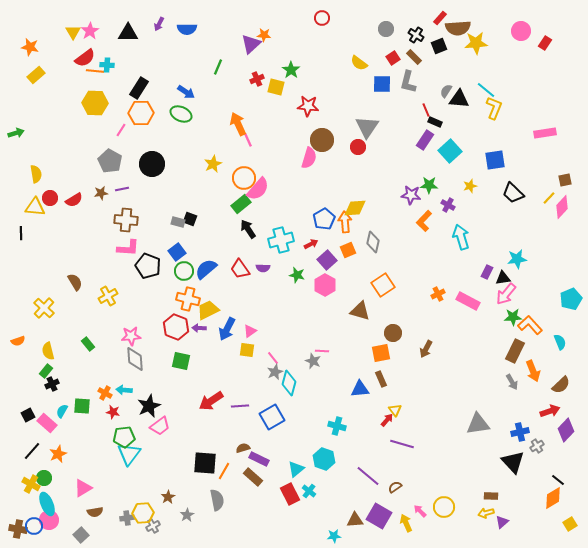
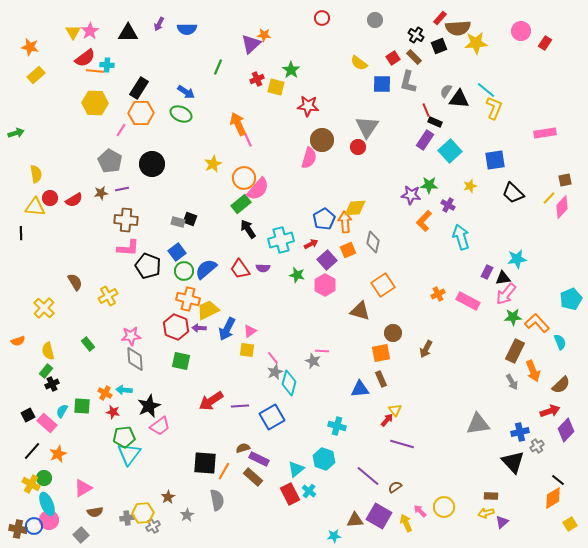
gray circle at (386, 29): moved 11 px left, 9 px up
orange L-shape at (530, 325): moved 7 px right, 2 px up
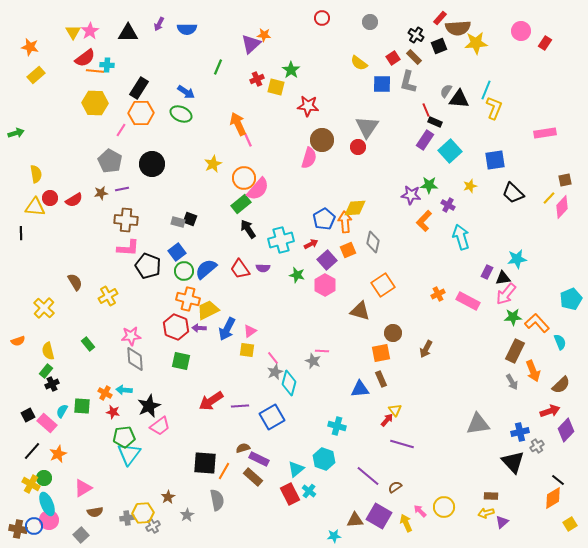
gray circle at (375, 20): moved 5 px left, 2 px down
cyan line at (486, 90): rotated 72 degrees clockwise
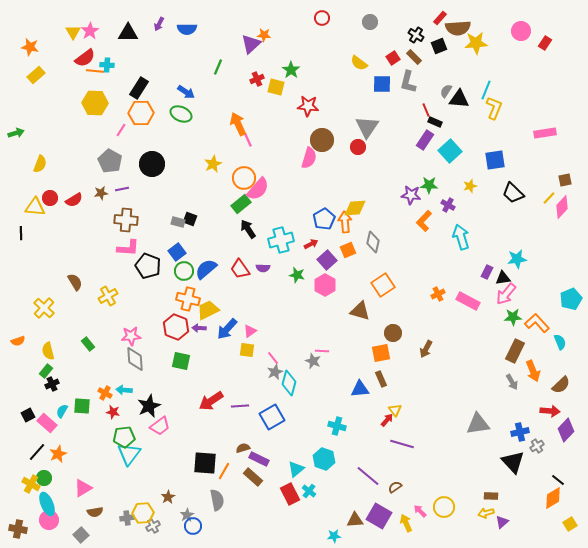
yellow semicircle at (36, 174): moved 4 px right, 10 px up; rotated 30 degrees clockwise
blue arrow at (227, 329): rotated 15 degrees clockwise
red arrow at (550, 411): rotated 24 degrees clockwise
black line at (32, 451): moved 5 px right, 1 px down
blue circle at (34, 526): moved 159 px right
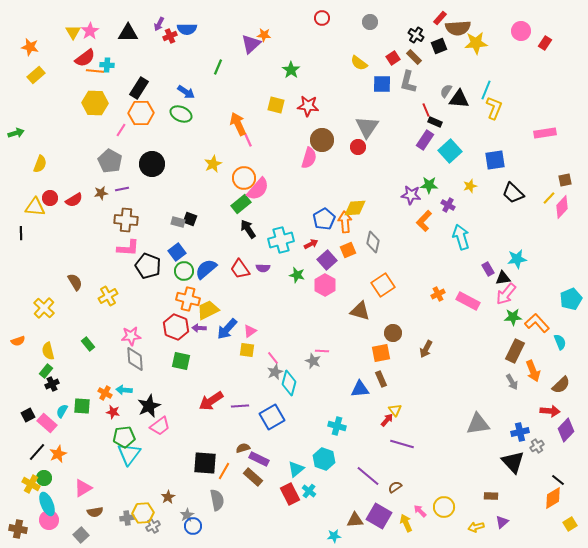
red cross at (257, 79): moved 87 px left, 43 px up
yellow square at (276, 87): moved 18 px down
purple rectangle at (487, 272): moved 1 px right, 3 px up; rotated 56 degrees counterclockwise
yellow arrow at (486, 513): moved 10 px left, 14 px down
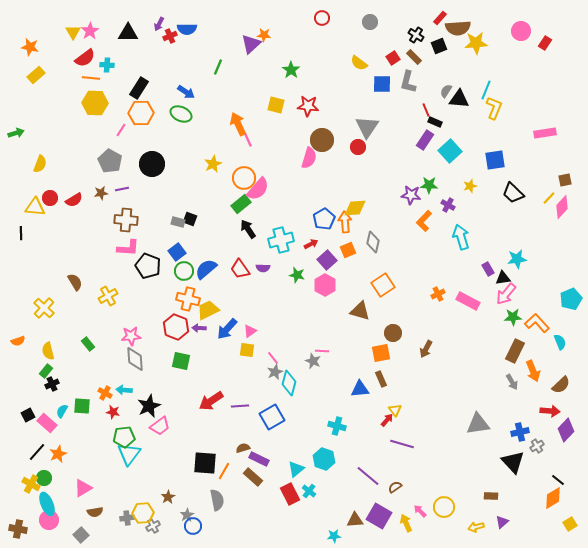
orange line at (95, 71): moved 4 px left, 7 px down
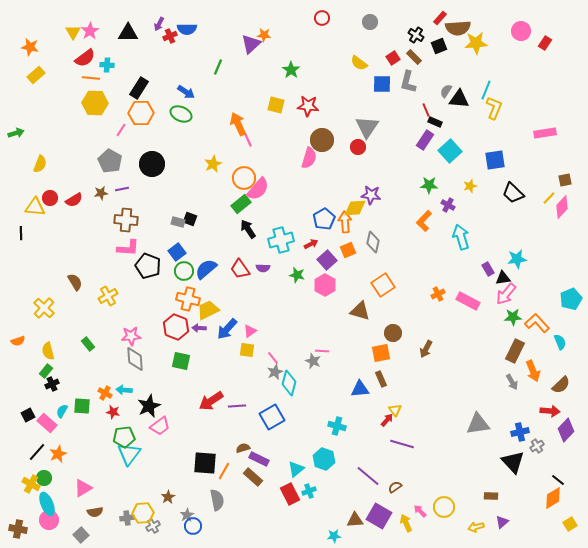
purple star at (411, 195): moved 40 px left
purple line at (240, 406): moved 3 px left
cyan cross at (309, 491): rotated 32 degrees clockwise
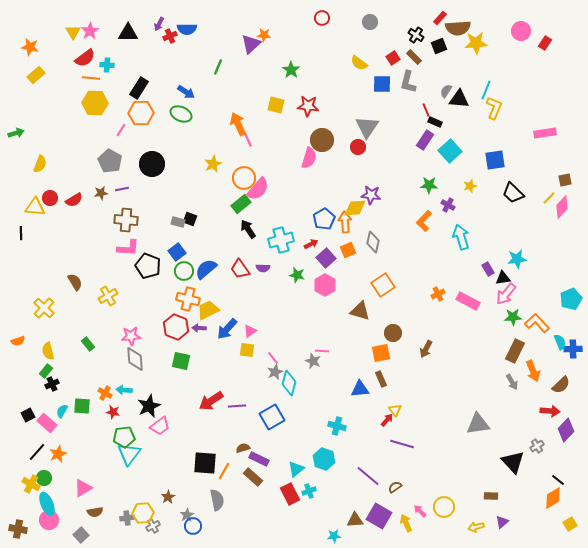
purple square at (327, 260): moved 1 px left, 2 px up
blue cross at (520, 432): moved 53 px right, 83 px up; rotated 12 degrees clockwise
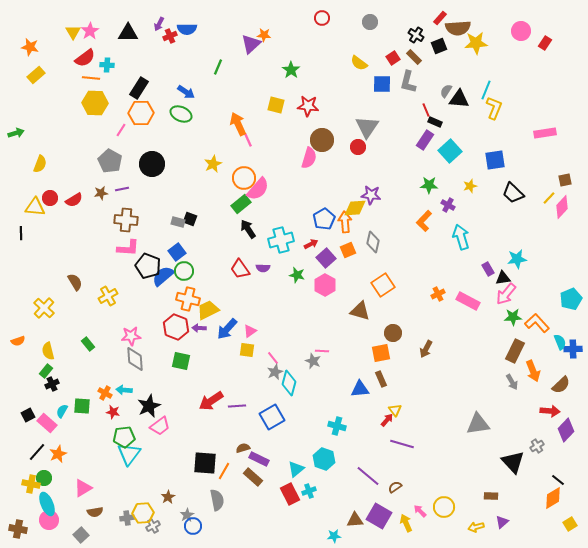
blue semicircle at (206, 269): moved 43 px left, 7 px down
yellow cross at (31, 484): rotated 18 degrees counterclockwise
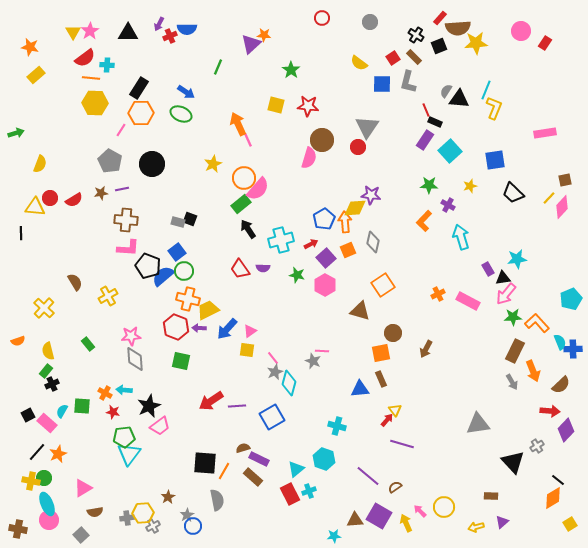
yellow cross at (31, 484): moved 3 px up
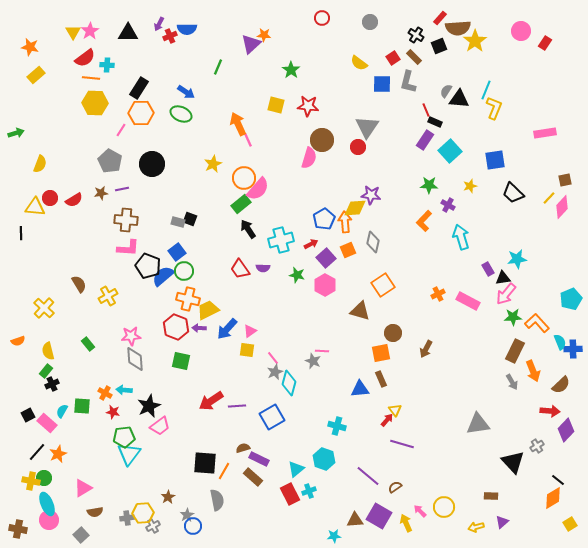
yellow star at (476, 43): moved 1 px left, 2 px up; rotated 30 degrees counterclockwise
brown semicircle at (75, 282): moved 4 px right, 2 px down
